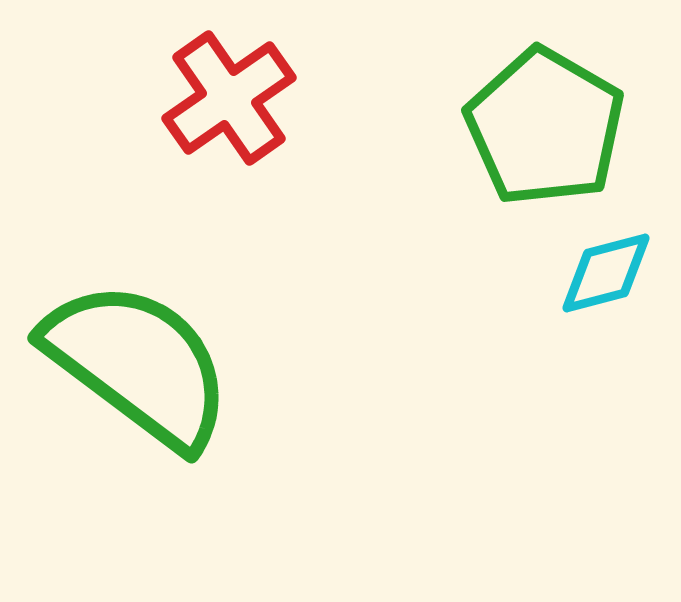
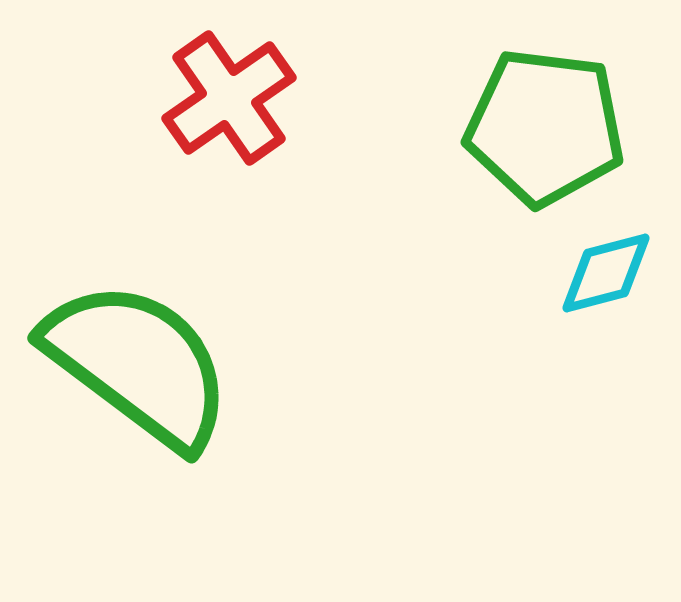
green pentagon: rotated 23 degrees counterclockwise
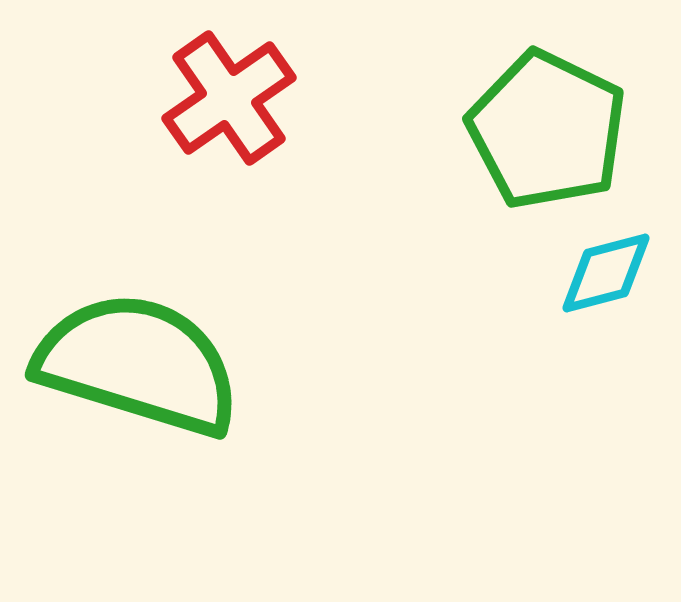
green pentagon: moved 2 px right, 3 px down; rotated 19 degrees clockwise
green semicircle: rotated 20 degrees counterclockwise
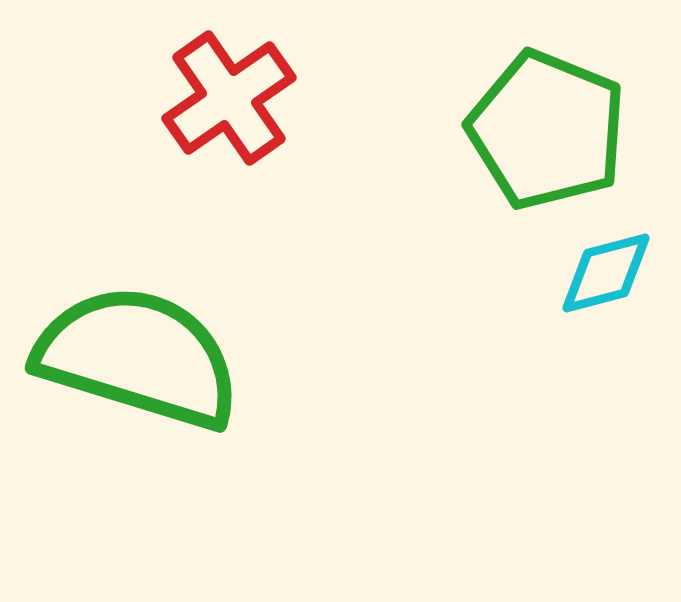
green pentagon: rotated 4 degrees counterclockwise
green semicircle: moved 7 px up
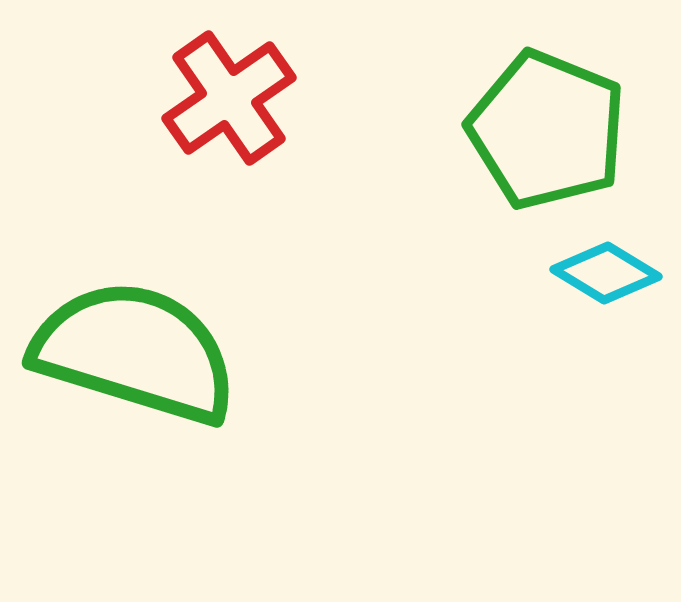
cyan diamond: rotated 46 degrees clockwise
green semicircle: moved 3 px left, 5 px up
